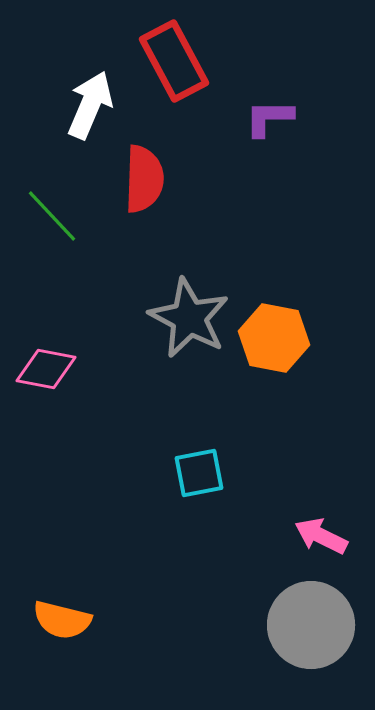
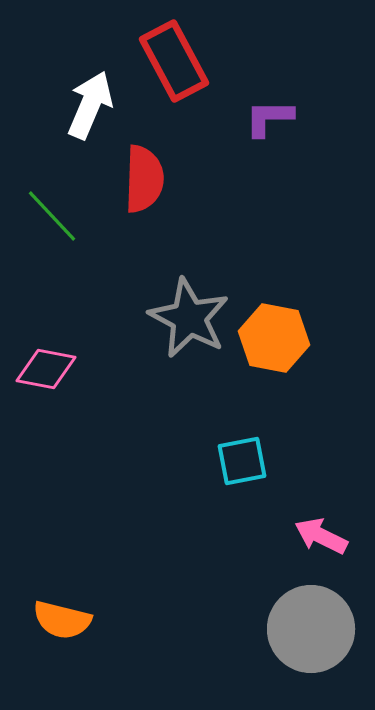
cyan square: moved 43 px right, 12 px up
gray circle: moved 4 px down
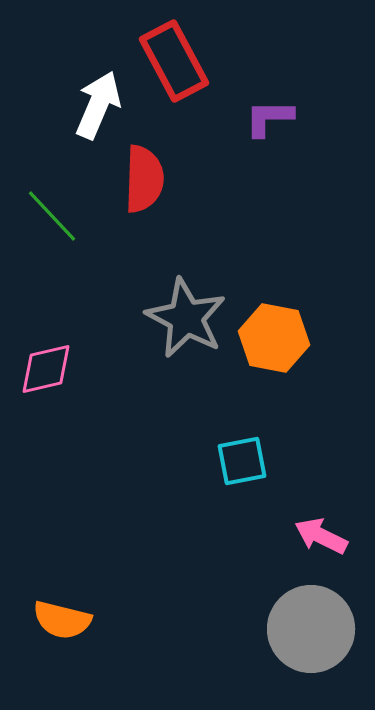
white arrow: moved 8 px right
gray star: moved 3 px left
pink diamond: rotated 24 degrees counterclockwise
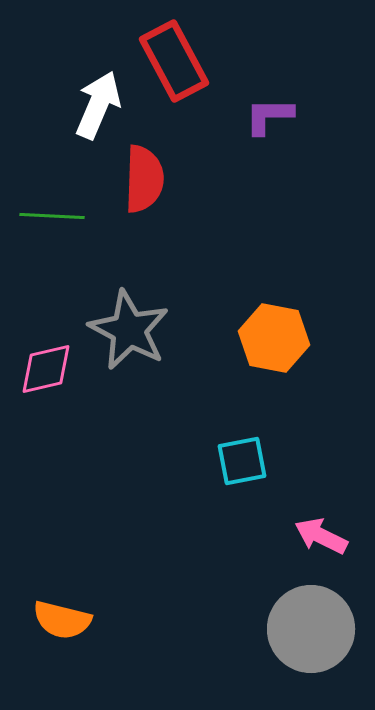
purple L-shape: moved 2 px up
green line: rotated 44 degrees counterclockwise
gray star: moved 57 px left, 12 px down
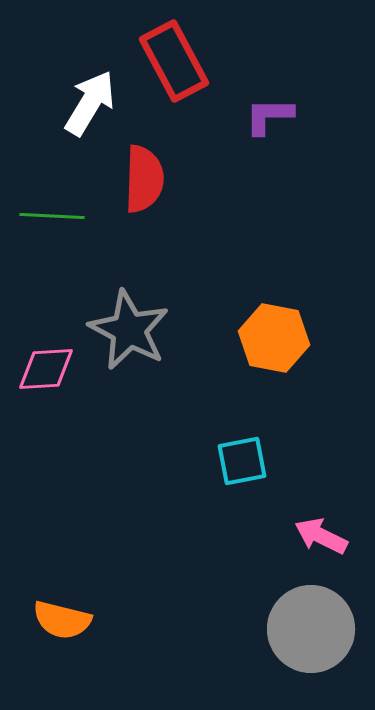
white arrow: moved 8 px left, 2 px up; rotated 8 degrees clockwise
pink diamond: rotated 10 degrees clockwise
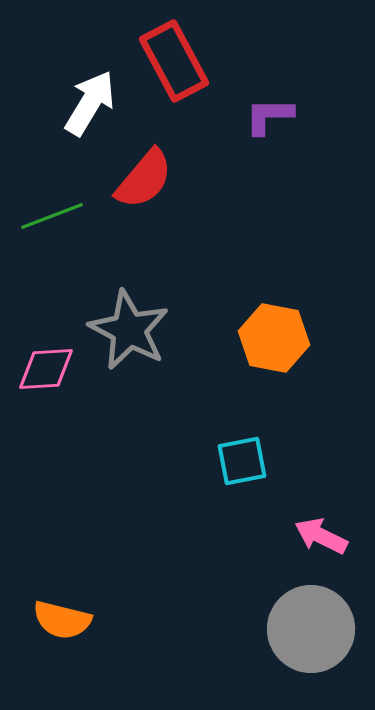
red semicircle: rotated 38 degrees clockwise
green line: rotated 24 degrees counterclockwise
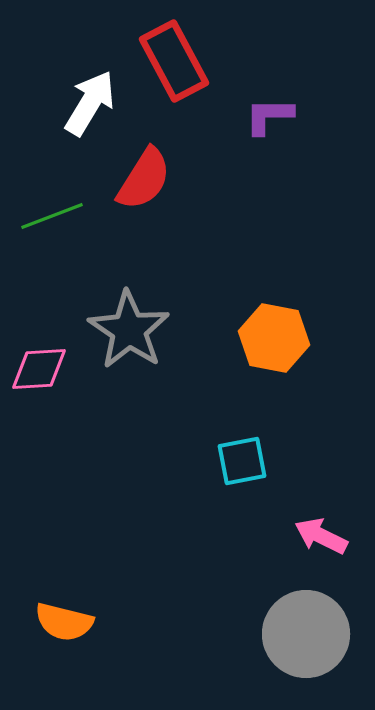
red semicircle: rotated 8 degrees counterclockwise
gray star: rotated 6 degrees clockwise
pink diamond: moved 7 px left
orange semicircle: moved 2 px right, 2 px down
gray circle: moved 5 px left, 5 px down
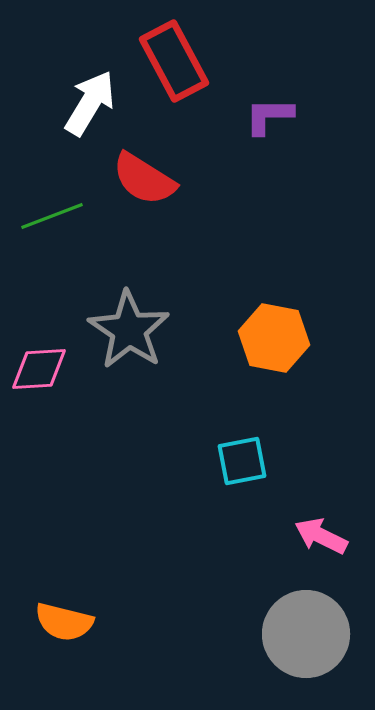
red semicircle: rotated 90 degrees clockwise
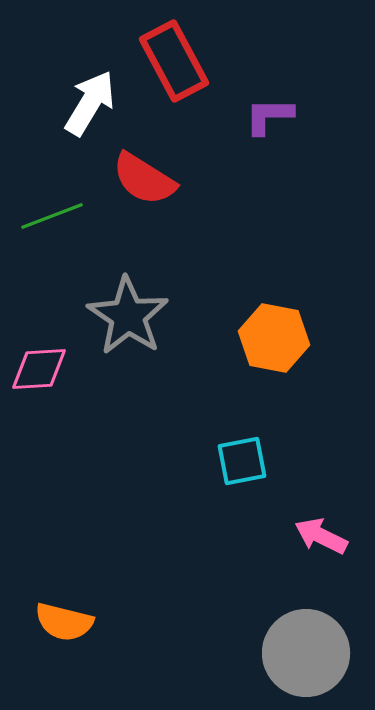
gray star: moved 1 px left, 14 px up
gray circle: moved 19 px down
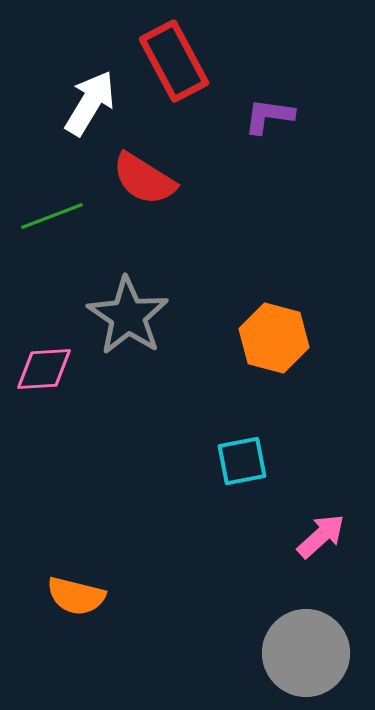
purple L-shape: rotated 8 degrees clockwise
orange hexagon: rotated 4 degrees clockwise
pink diamond: moved 5 px right
pink arrow: rotated 112 degrees clockwise
orange semicircle: moved 12 px right, 26 px up
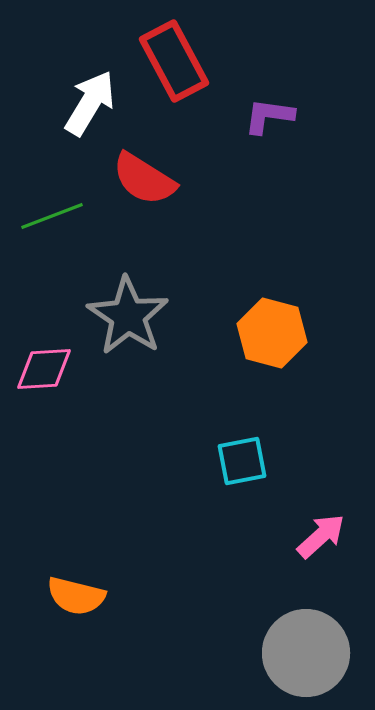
orange hexagon: moved 2 px left, 5 px up
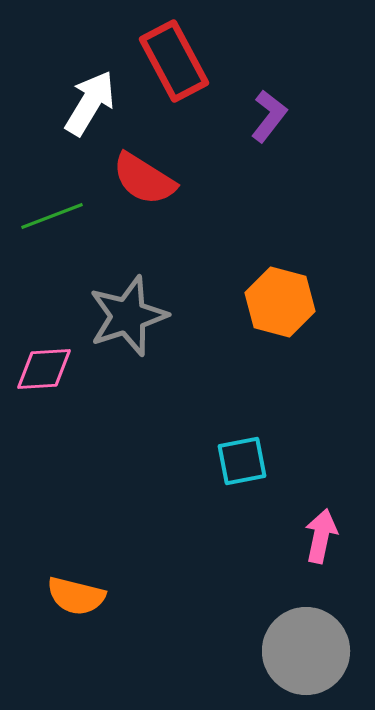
purple L-shape: rotated 120 degrees clockwise
gray star: rotated 20 degrees clockwise
orange hexagon: moved 8 px right, 31 px up
pink arrow: rotated 36 degrees counterclockwise
gray circle: moved 2 px up
